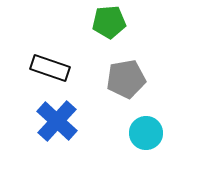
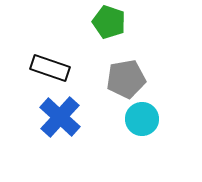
green pentagon: rotated 24 degrees clockwise
blue cross: moved 3 px right, 4 px up
cyan circle: moved 4 px left, 14 px up
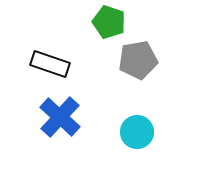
black rectangle: moved 4 px up
gray pentagon: moved 12 px right, 19 px up
cyan circle: moved 5 px left, 13 px down
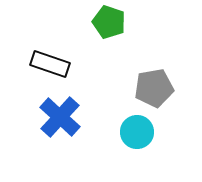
gray pentagon: moved 16 px right, 28 px down
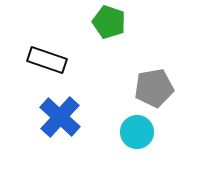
black rectangle: moved 3 px left, 4 px up
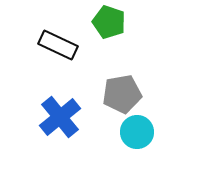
black rectangle: moved 11 px right, 15 px up; rotated 6 degrees clockwise
gray pentagon: moved 32 px left, 6 px down
blue cross: rotated 9 degrees clockwise
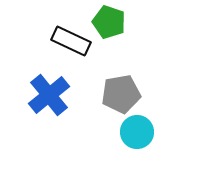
black rectangle: moved 13 px right, 4 px up
gray pentagon: moved 1 px left
blue cross: moved 11 px left, 22 px up
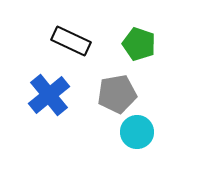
green pentagon: moved 30 px right, 22 px down
gray pentagon: moved 4 px left
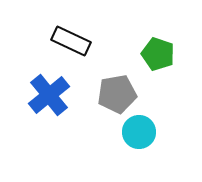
green pentagon: moved 19 px right, 10 px down
cyan circle: moved 2 px right
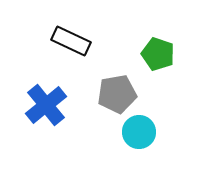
blue cross: moved 3 px left, 10 px down
